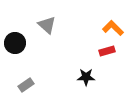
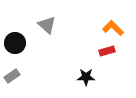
gray rectangle: moved 14 px left, 9 px up
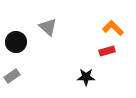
gray triangle: moved 1 px right, 2 px down
black circle: moved 1 px right, 1 px up
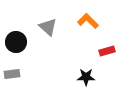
orange L-shape: moved 25 px left, 7 px up
gray rectangle: moved 2 px up; rotated 28 degrees clockwise
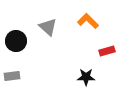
black circle: moved 1 px up
gray rectangle: moved 2 px down
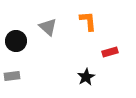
orange L-shape: rotated 40 degrees clockwise
red rectangle: moved 3 px right, 1 px down
black star: rotated 30 degrees counterclockwise
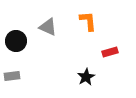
gray triangle: rotated 18 degrees counterclockwise
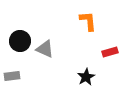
gray triangle: moved 3 px left, 22 px down
black circle: moved 4 px right
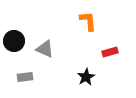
black circle: moved 6 px left
gray rectangle: moved 13 px right, 1 px down
